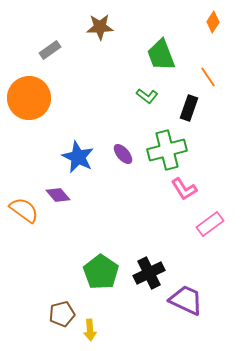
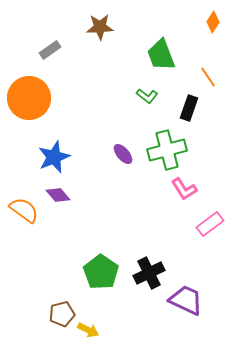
blue star: moved 24 px left; rotated 24 degrees clockwise
yellow arrow: moved 2 px left; rotated 60 degrees counterclockwise
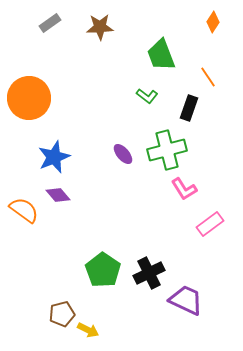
gray rectangle: moved 27 px up
green pentagon: moved 2 px right, 2 px up
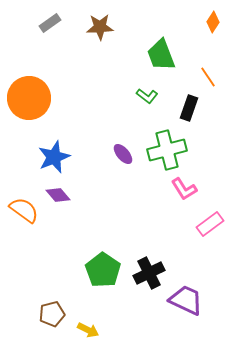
brown pentagon: moved 10 px left
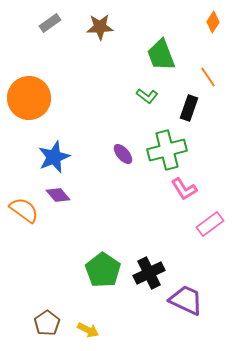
brown pentagon: moved 5 px left, 9 px down; rotated 20 degrees counterclockwise
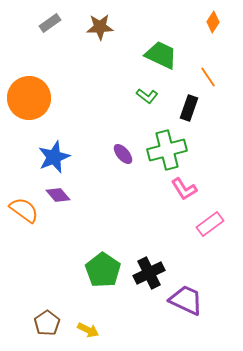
green trapezoid: rotated 136 degrees clockwise
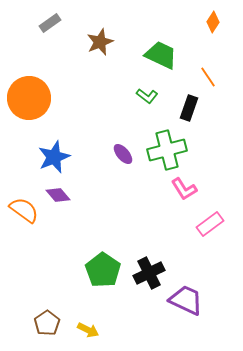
brown star: moved 15 px down; rotated 20 degrees counterclockwise
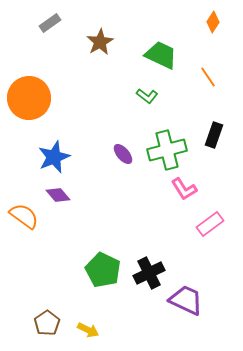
brown star: rotated 8 degrees counterclockwise
black rectangle: moved 25 px right, 27 px down
orange semicircle: moved 6 px down
green pentagon: rotated 8 degrees counterclockwise
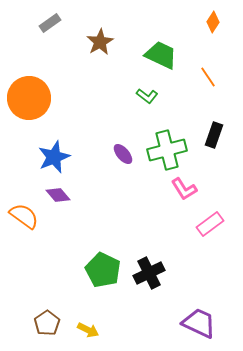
purple trapezoid: moved 13 px right, 23 px down
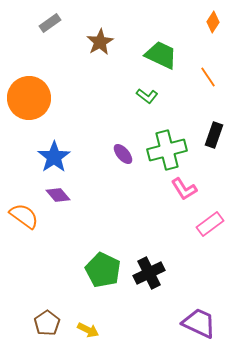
blue star: rotated 12 degrees counterclockwise
